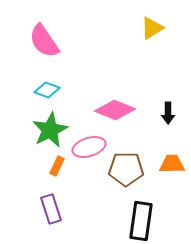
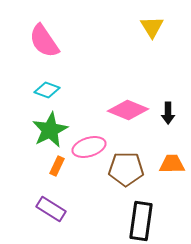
yellow triangle: moved 1 px up; rotated 30 degrees counterclockwise
pink diamond: moved 13 px right
purple rectangle: rotated 40 degrees counterclockwise
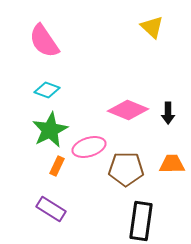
yellow triangle: rotated 15 degrees counterclockwise
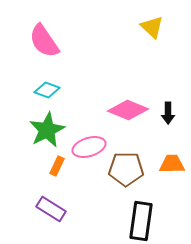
green star: moved 3 px left
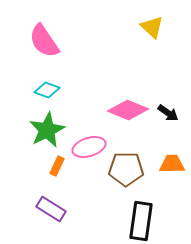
black arrow: rotated 55 degrees counterclockwise
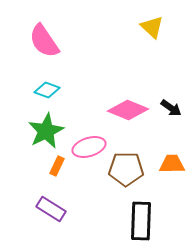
black arrow: moved 3 px right, 5 px up
green star: moved 1 px left, 1 px down
black rectangle: rotated 6 degrees counterclockwise
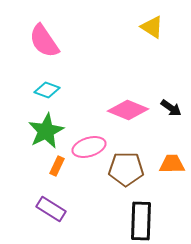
yellow triangle: rotated 10 degrees counterclockwise
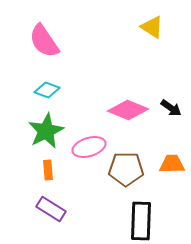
orange rectangle: moved 9 px left, 4 px down; rotated 30 degrees counterclockwise
